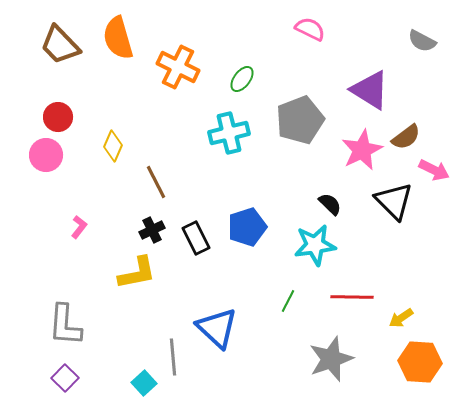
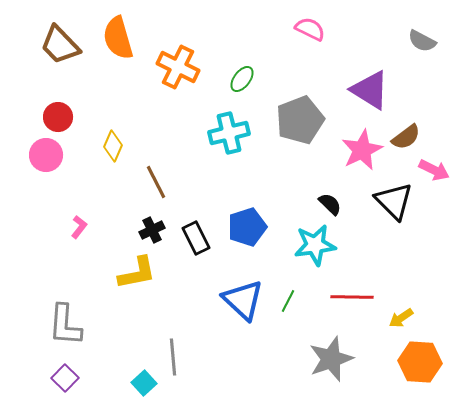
blue triangle: moved 26 px right, 28 px up
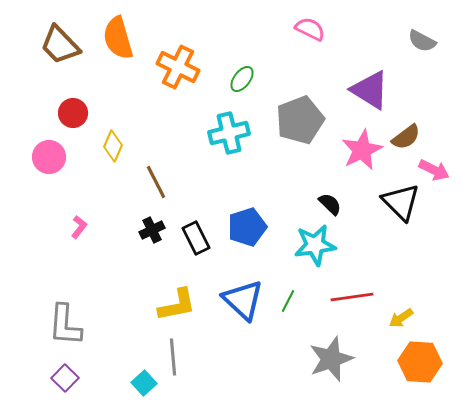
red circle: moved 15 px right, 4 px up
pink circle: moved 3 px right, 2 px down
black triangle: moved 7 px right, 1 px down
yellow L-shape: moved 40 px right, 32 px down
red line: rotated 9 degrees counterclockwise
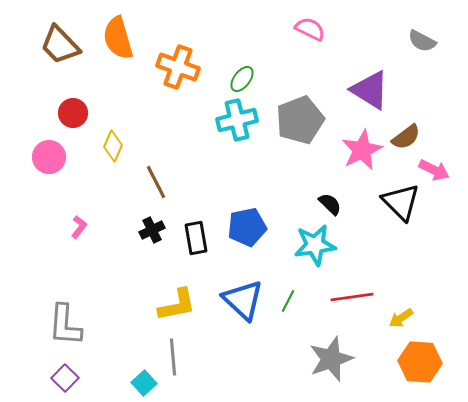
orange cross: rotated 6 degrees counterclockwise
cyan cross: moved 8 px right, 13 px up
blue pentagon: rotated 6 degrees clockwise
black rectangle: rotated 16 degrees clockwise
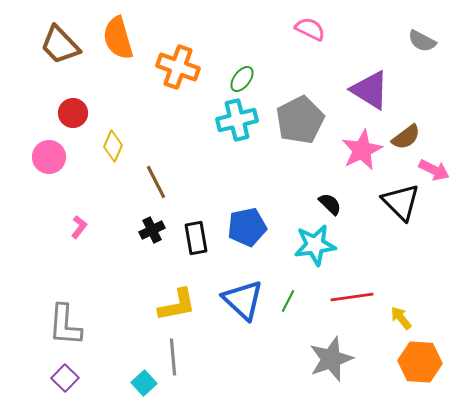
gray pentagon: rotated 6 degrees counterclockwise
yellow arrow: rotated 85 degrees clockwise
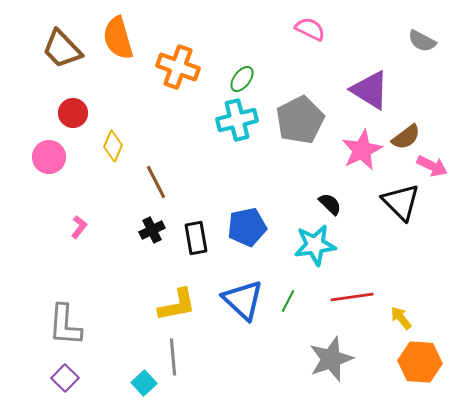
brown trapezoid: moved 2 px right, 4 px down
pink arrow: moved 2 px left, 4 px up
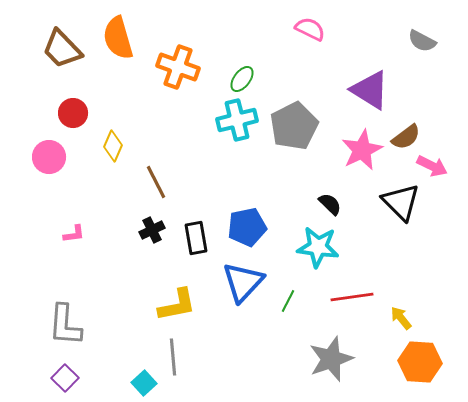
gray pentagon: moved 6 px left, 6 px down
pink L-shape: moved 5 px left, 7 px down; rotated 45 degrees clockwise
cyan star: moved 3 px right, 2 px down; rotated 15 degrees clockwise
blue triangle: moved 18 px up; rotated 30 degrees clockwise
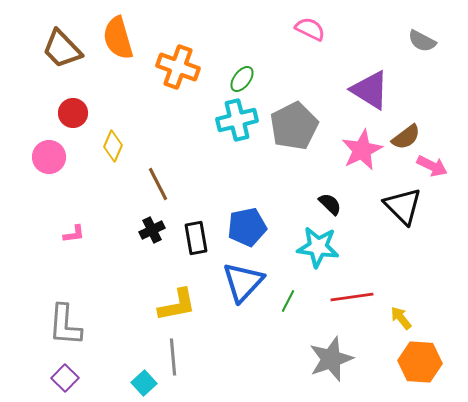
brown line: moved 2 px right, 2 px down
black triangle: moved 2 px right, 4 px down
